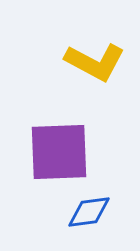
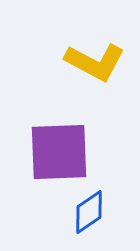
blue diamond: rotated 27 degrees counterclockwise
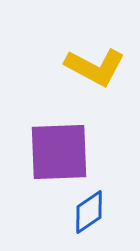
yellow L-shape: moved 5 px down
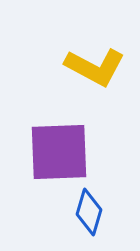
blue diamond: rotated 39 degrees counterclockwise
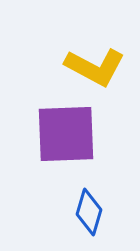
purple square: moved 7 px right, 18 px up
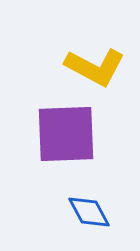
blue diamond: rotated 45 degrees counterclockwise
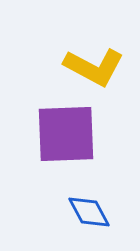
yellow L-shape: moved 1 px left
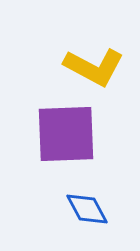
blue diamond: moved 2 px left, 3 px up
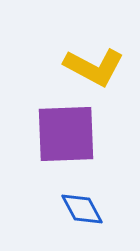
blue diamond: moved 5 px left
